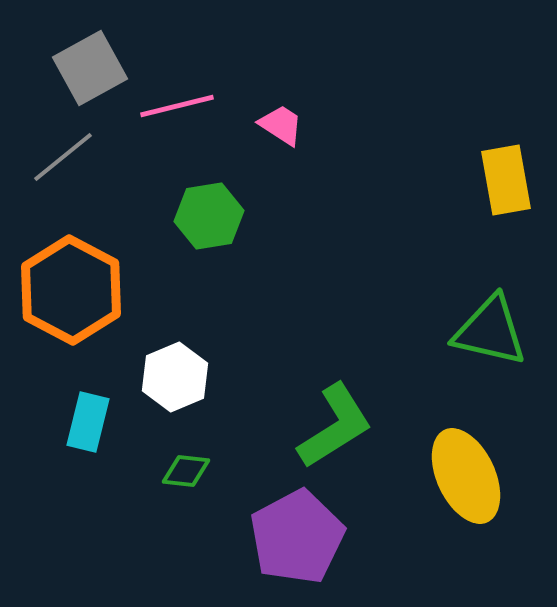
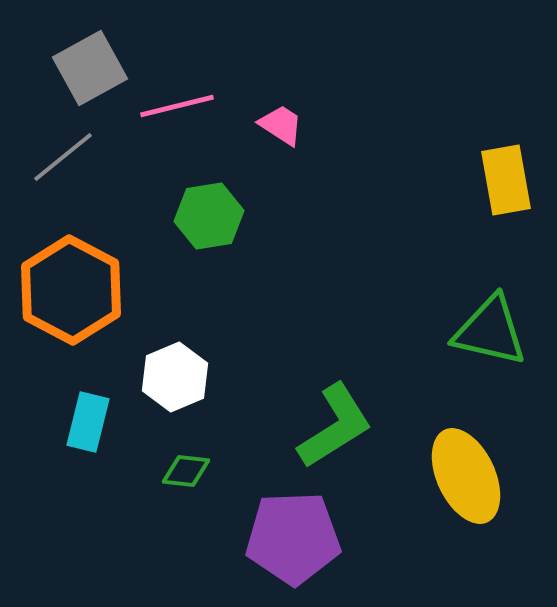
purple pentagon: moved 4 px left, 1 px down; rotated 26 degrees clockwise
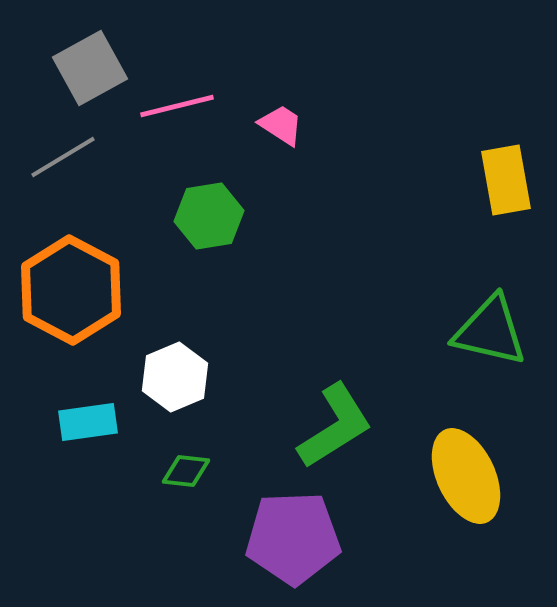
gray line: rotated 8 degrees clockwise
cyan rectangle: rotated 68 degrees clockwise
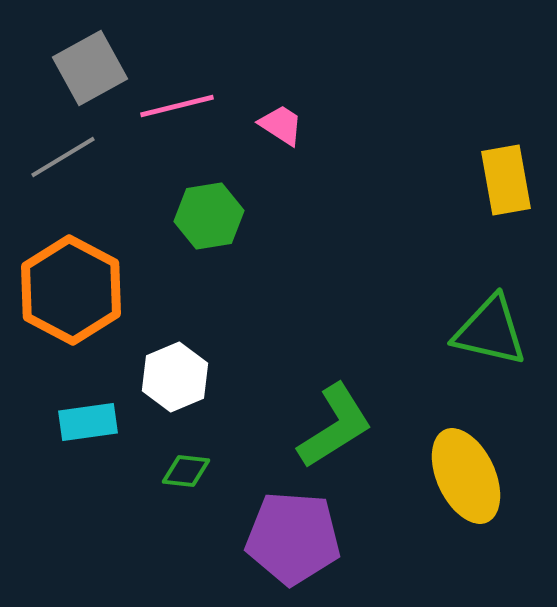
purple pentagon: rotated 6 degrees clockwise
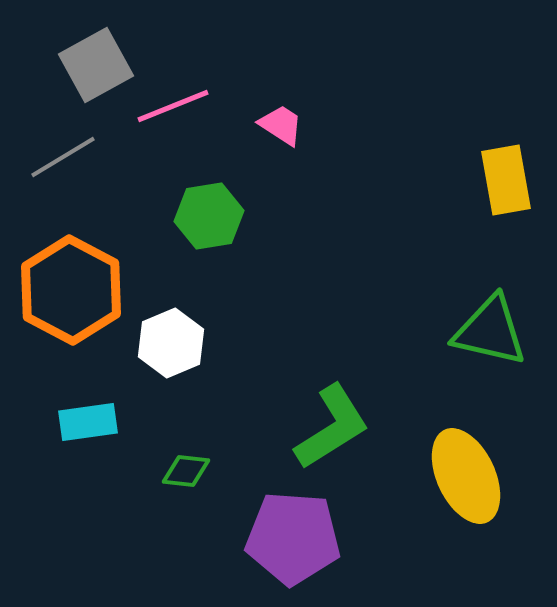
gray square: moved 6 px right, 3 px up
pink line: moved 4 px left; rotated 8 degrees counterclockwise
white hexagon: moved 4 px left, 34 px up
green L-shape: moved 3 px left, 1 px down
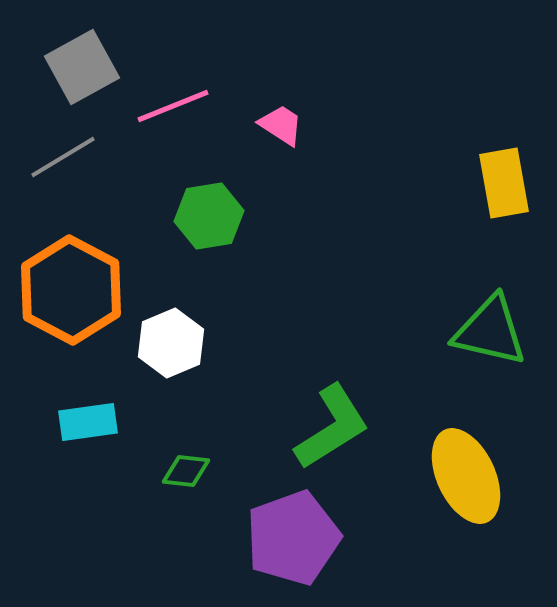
gray square: moved 14 px left, 2 px down
yellow rectangle: moved 2 px left, 3 px down
purple pentagon: rotated 24 degrees counterclockwise
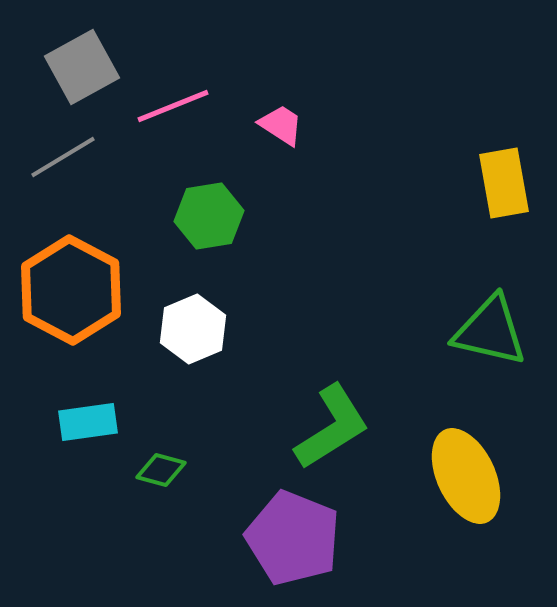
white hexagon: moved 22 px right, 14 px up
green diamond: moved 25 px left, 1 px up; rotated 9 degrees clockwise
purple pentagon: rotated 30 degrees counterclockwise
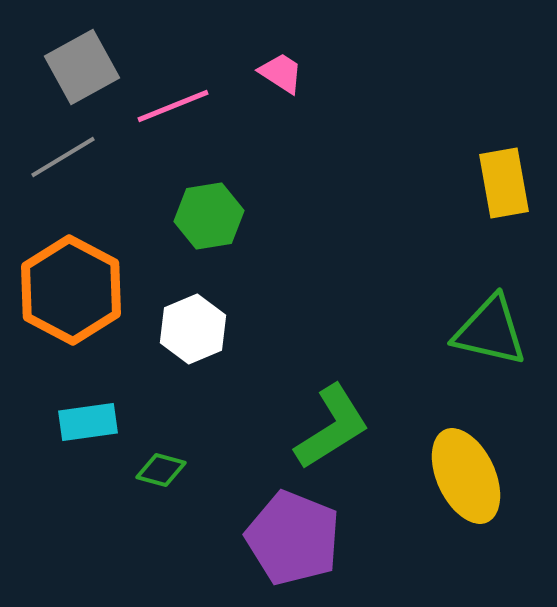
pink trapezoid: moved 52 px up
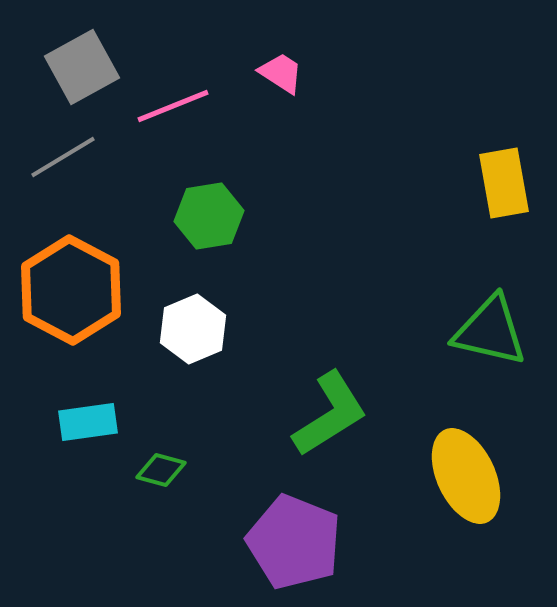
green L-shape: moved 2 px left, 13 px up
purple pentagon: moved 1 px right, 4 px down
